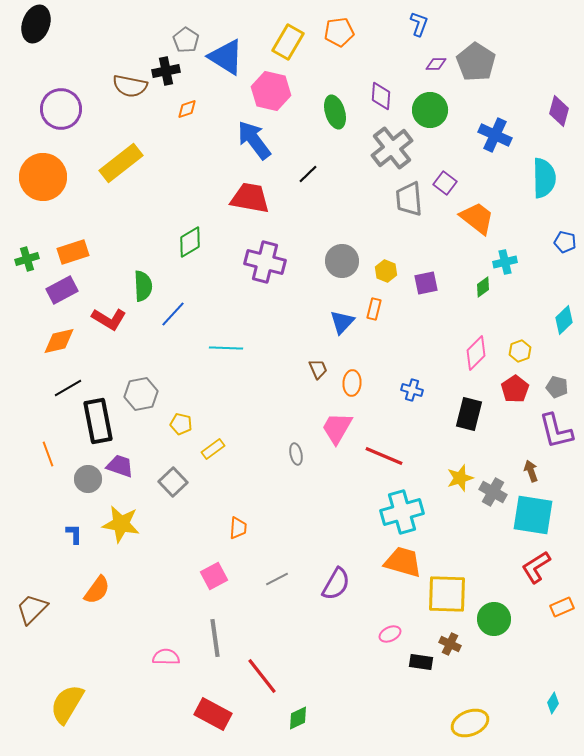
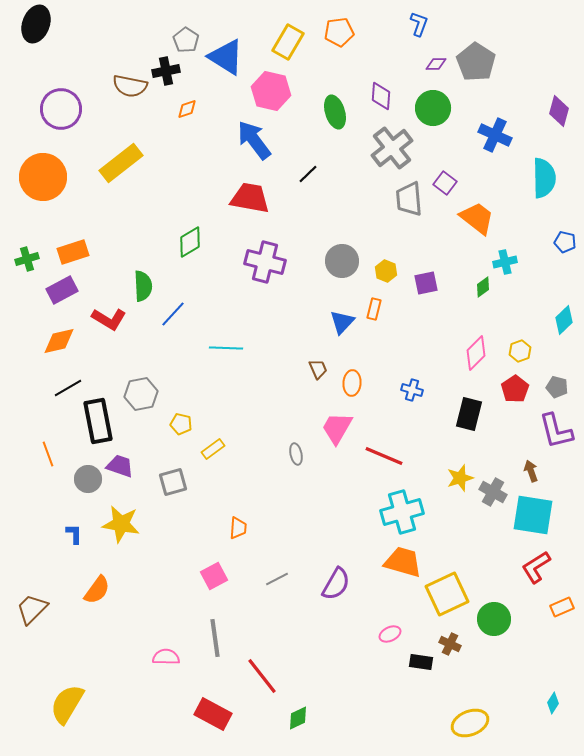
green circle at (430, 110): moved 3 px right, 2 px up
gray square at (173, 482): rotated 28 degrees clockwise
yellow square at (447, 594): rotated 27 degrees counterclockwise
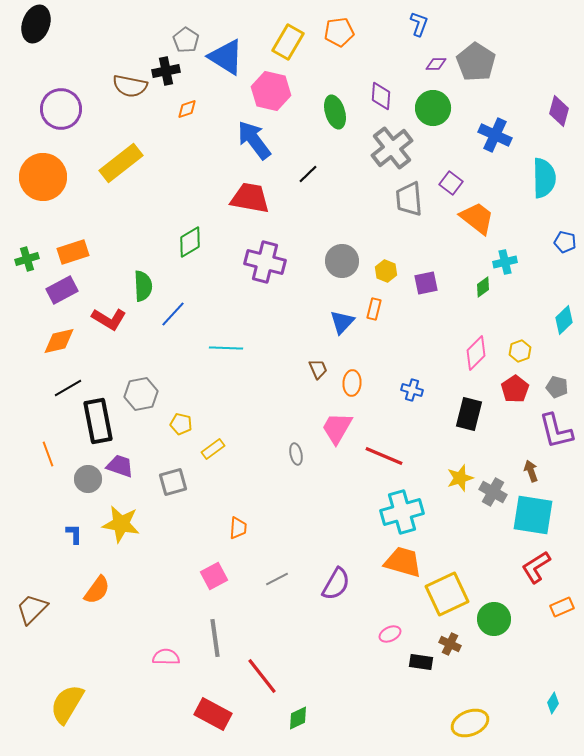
purple square at (445, 183): moved 6 px right
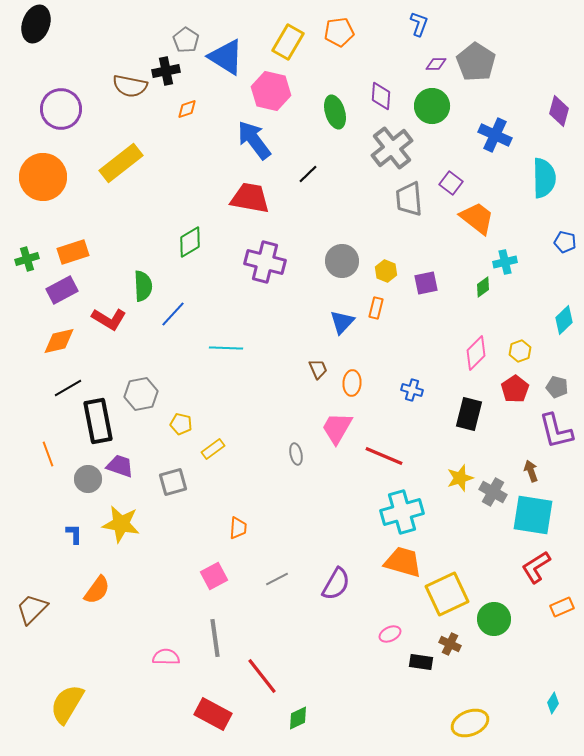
green circle at (433, 108): moved 1 px left, 2 px up
orange rectangle at (374, 309): moved 2 px right, 1 px up
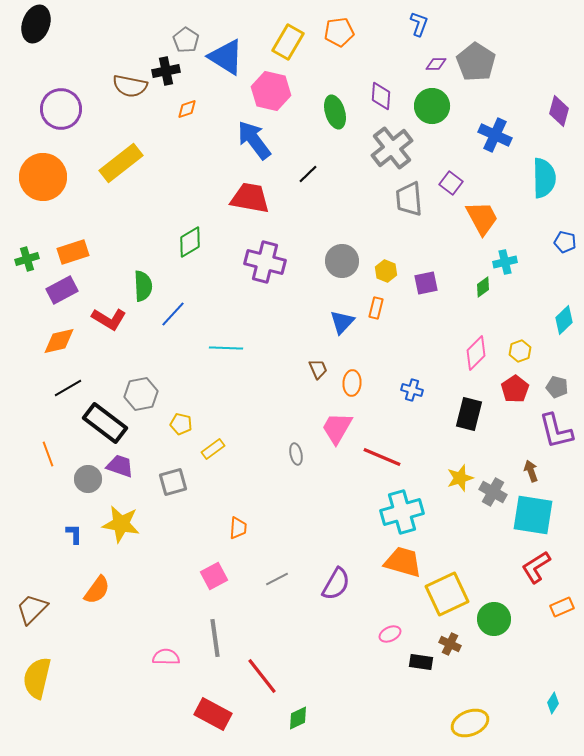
orange trapezoid at (477, 218): moved 5 px right; rotated 24 degrees clockwise
black rectangle at (98, 421): moved 7 px right, 2 px down; rotated 42 degrees counterclockwise
red line at (384, 456): moved 2 px left, 1 px down
yellow semicircle at (67, 704): moved 30 px left, 26 px up; rotated 18 degrees counterclockwise
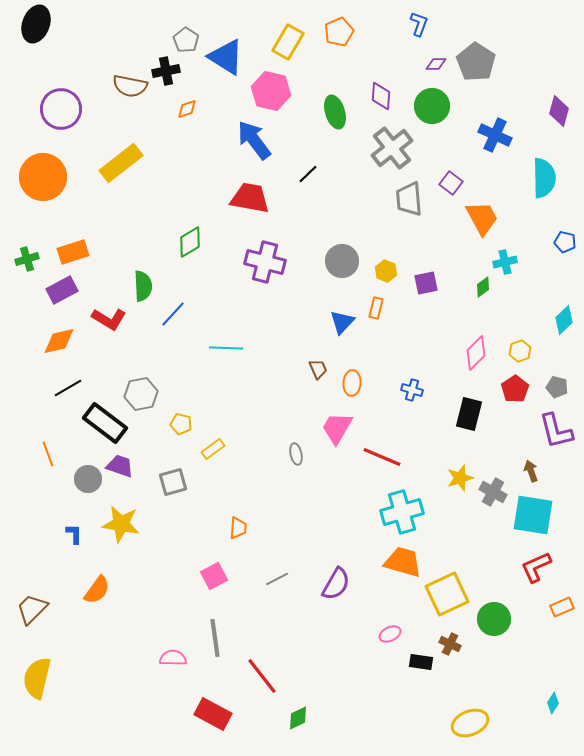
orange pentagon at (339, 32): rotated 16 degrees counterclockwise
red L-shape at (536, 567): rotated 8 degrees clockwise
pink semicircle at (166, 657): moved 7 px right, 1 px down
